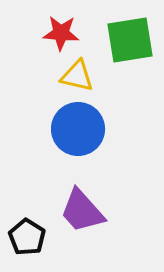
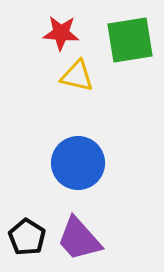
blue circle: moved 34 px down
purple trapezoid: moved 3 px left, 28 px down
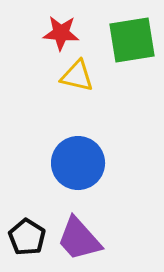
green square: moved 2 px right
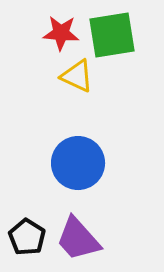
green square: moved 20 px left, 5 px up
yellow triangle: rotated 12 degrees clockwise
purple trapezoid: moved 1 px left
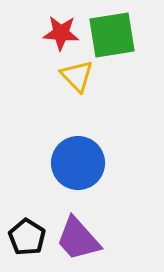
yellow triangle: rotated 21 degrees clockwise
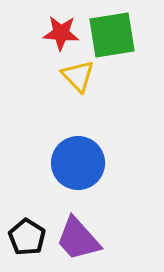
yellow triangle: moved 1 px right
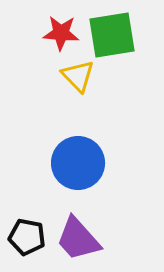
black pentagon: rotated 21 degrees counterclockwise
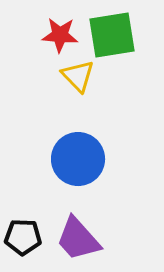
red star: moved 1 px left, 2 px down
blue circle: moved 4 px up
black pentagon: moved 4 px left; rotated 9 degrees counterclockwise
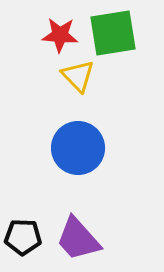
green square: moved 1 px right, 2 px up
blue circle: moved 11 px up
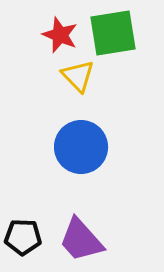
red star: rotated 18 degrees clockwise
blue circle: moved 3 px right, 1 px up
purple trapezoid: moved 3 px right, 1 px down
